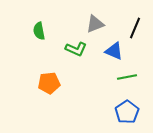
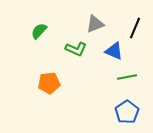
green semicircle: rotated 54 degrees clockwise
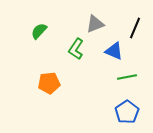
green L-shape: rotated 100 degrees clockwise
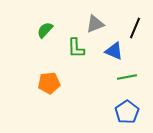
green semicircle: moved 6 px right, 1 px up
green L-shape: moved 1 px up; rotated 35 degrees counterclockwise
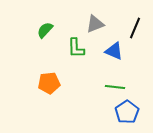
green line: moved 12 px left, 10 px down; rotated 18 degrees clockwise
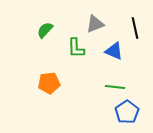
black line: rotated 35 degrees counterclockwise
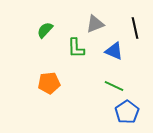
green line: moved 1 px left, 1 px up; rotated 18 degrees clockwise
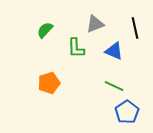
orange pentagon: rotated 10 degrees counterclockwise
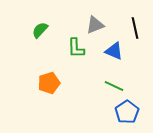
gray triangle: moved 1 px down
green semicircle: moved 5 px left
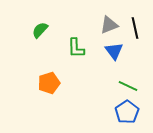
gray triangle: moved 14 px right
blue triangle: rotated 30 degrees clockwise
green line: moved 14 px right
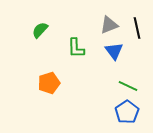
black line: moved 2 px right
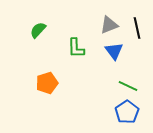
green semicircle: moved 2 px left
orange pentagon: moved 2 px left
